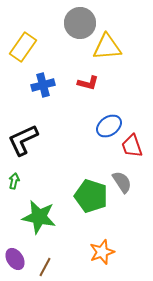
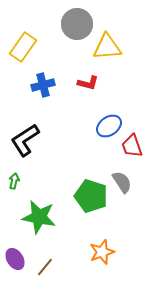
gray circle: moved 3 px left, 1 px down
black L-shape: moved 2 px right; rotated 8 degrees counterclockwise
brown line: rotated 12 degrees clockwise
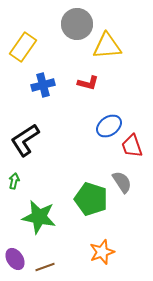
yellow triangle: moved 1 px up
green pentagon: moved 3 px down
brown line: rotated 30 degrees clockwise
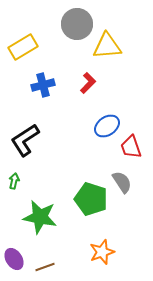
yellow rectangle: rotated 24 degrees clockwise
red L-shape: rotated 60 degrees counterclockwise
blue ellipse: moved 2 px left
red trapezoid: moved 1 px left, 1 px down
green star: moved 1 px right
purple ellipse: moved 1 px left
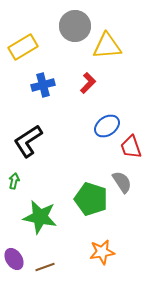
gray circle: moved 2 px left, 2 px down
black L-shape: moved 3 px right, 1 px down
orange star: rotated 10 degrees clockwise
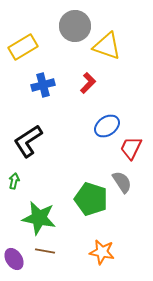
yellow triangle: rotated 24 degrees clockwise
red trapezoid: moved 1 px down; rotated 45 degrees clockwise
green star: moved 1 px left, 1 px down
orange star: rotated 20 degrees clockwise
brown line: moved 16 px up; rotated 30 degrees clockwise
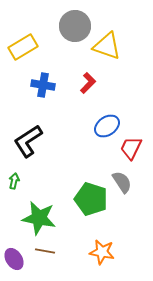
blue cross: rotated 25 degrees clockwise
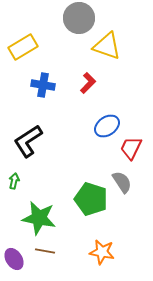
gray circle: moved 4 px right, 8 px up
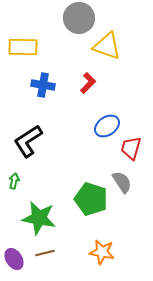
yellow rectangle: rotated 32 degrees clockwise
red trapezoid: rotated 10 degrees counterclockwise
brown line: moved 2 px down; rotated 24 degrees counterclockwise
